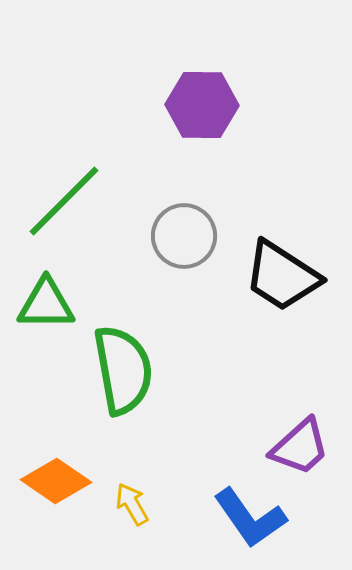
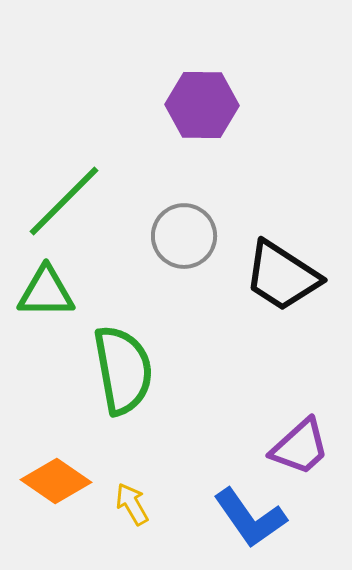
green triangle: moved 12 px up
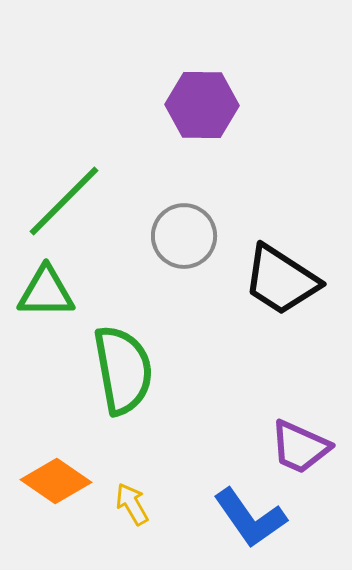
black trapezoid: moved 1 px left, 4 px down
purple trapezoid: rotated 66 degrees clockwise
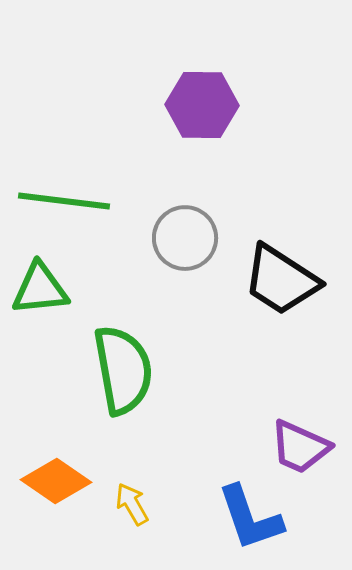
green line: rotated 52 degrees clockwise
gray circle: moved 1 px right, 2 px down
green triangle: moved 6 px left, 3 px up; rotated 6 degrees counterclockwise
blue L-shape: rotated 16 degrees clockwise
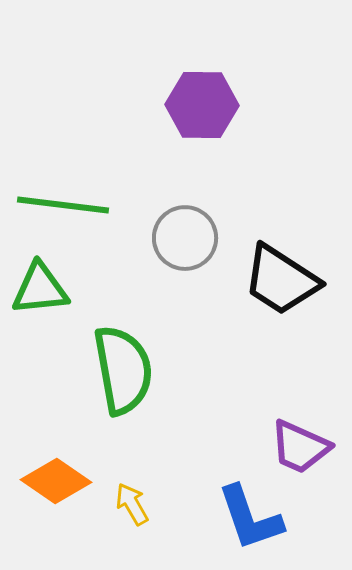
green line: moved 1 px left, 4 px down
